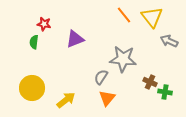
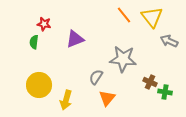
gray semicircle: moved 5 px left
yellow circle: moved 7 px right, 3 px up
yellow arrow: rotated 144 degrees clockwise
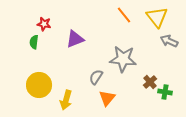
yellow triangle: moved 5 px right
brown cross: rotated 24 degrees clockwise
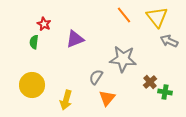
red star: rotated 16 degrees clockwise
yellow circle: moved 7 px left
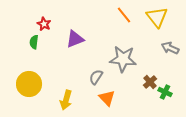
gray arrow: moved 1 px right, 7 px down
yellow circle: moved 3 px left, 1 px up
green cross: rotated 16 degrees clockwise
orange triangle: rotated 24 degrees counterclockwise
